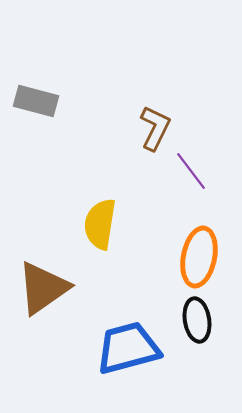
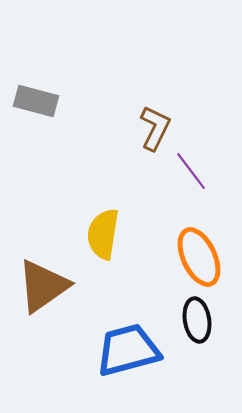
yellow semicircle: moved 3 px right, 10 px down
orange ellipse: rotated 36 degrees counterclockwise
brown triangle: moved 2 px up
blue trapezoid: moved 2 px down
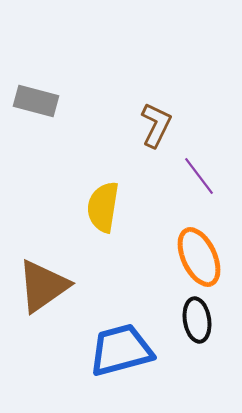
brown L-shape: moved 1 px right, 3 px up
purple line: moved 8 px right, 5 px down
yellow semicircle: moved 27 px up
blue trapezoid: moved 7 px left
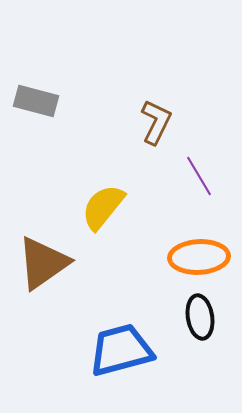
brown L-shape: moved 3 px up
purple line: rotated 6 degrees clockwise
yellow semicircle: rotated 30 degrees clockwise
orange ellipse: rotated 68 degrees counterclockwise
brown triangle: moved 23 px up
black ellipse: moved 3 px right, 3 px up
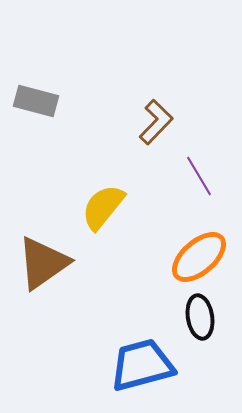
brown L-shape: rotated 18 degrees clockwise
orange ellipse: rotated 38 degrees counterclockwise
blue trapezoid: moved 21 px right, 15 px down
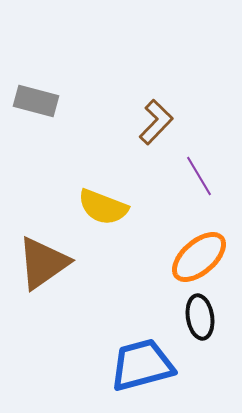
yellow semicircle: rotated 108 degrees counterclockwise
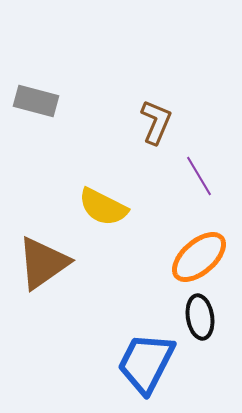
brown L-shape: rotated 21 degrees counterclockwise
yellow semicircle: rotated 6 degrees clockwise
blue trapezoid: moved 4 px right, 2 px up; rotated 48 degrees counterclockwise
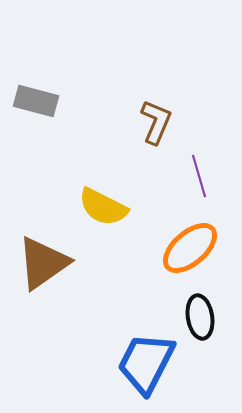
purple line: rotated 15 degrees clockwise
orange ellipse: moved 9 px left, 9 px up
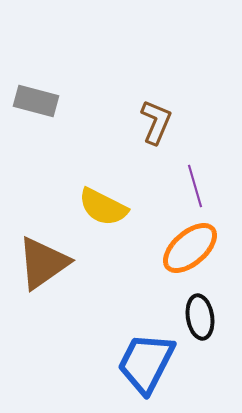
purple line: moved 4 px left, 10 px down
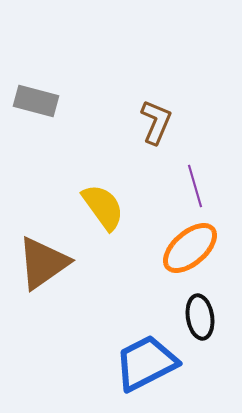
yellow semicircle: rotated 153 degrees counterclockwise
blue trapezoid: rotated 36 degrees clockwise
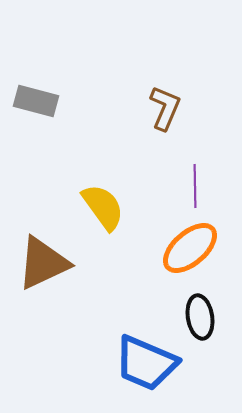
brown L-shape: moved 9 px right, 14 px up
purple line: rotated 15 degrees clockwise
brown triangle: rotated 10 degrees clockwise
blue trapezoid: rotated 130 degrees counterclockwise
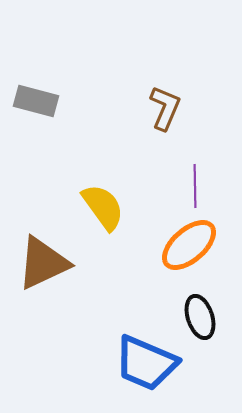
orange ellipse: moved 1 px left, 3 px up
black ellipse: rotated 9 degrees counterclockwise
